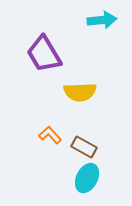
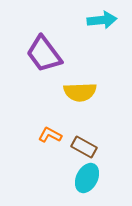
purple trapezoid: rotated 6 degrees counterclockwise
orange L-shape: rotated 20 degrees counterclockwise
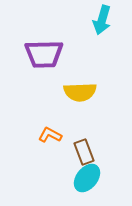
cyan arrow: rotated 112 degrees clockwise
purple trapezoid: rotated 54 degrees counterclockwise
brown rectangle: moved 5 px down; rotated 40 degrees clockwise
cyan ellipse: rotated 12 degrees clockwise
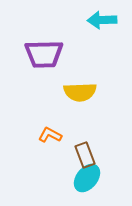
cyan arrow: rotated 72 degrees clockwise
brown rectangle: moved 1 px right, 3 px down
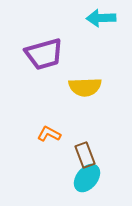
cyan arrow: moved 1 px left, 2 px up
purple trapezoid: rotated 15 degrees counterclockwise
yellow semicircle: moved 5 px right, 5 px up
orange L-shape: moved 1 px left, 1 px up
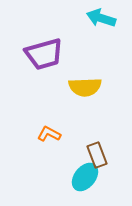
cyan arrow: rotated 20 degrees clockwise
brown rectangle: moved 12 px right
cyan ellipse: moved 2 px left, 1 px up
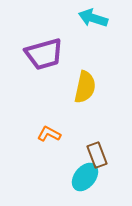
cyan arrow: moved 8 px left
yellow semicircle: rotated 76 degrees counterclockwise
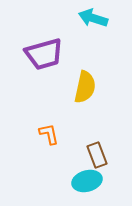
orange L-shape: rotated 50 degrees clockwise
cyan ellipse: moved 2 px right, 4 px down; rotated 36 degrees clockwise
